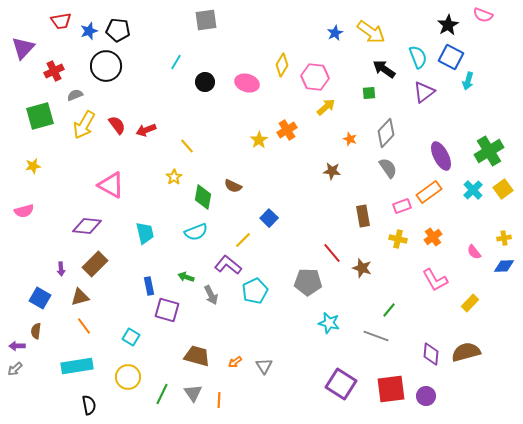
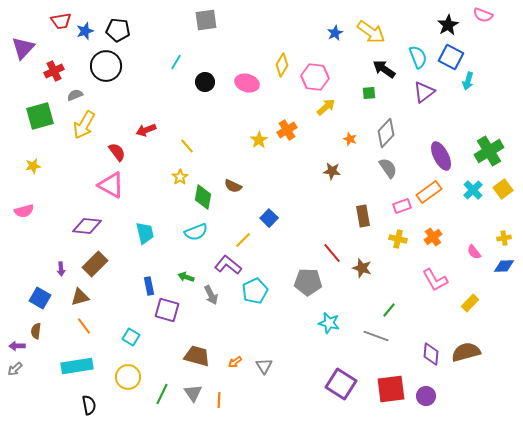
blue star at (89, 31): moved 4 px left
red semicircle at (117, 125): moved 27 px down
yellow star at (174, 177): moved 6 px right
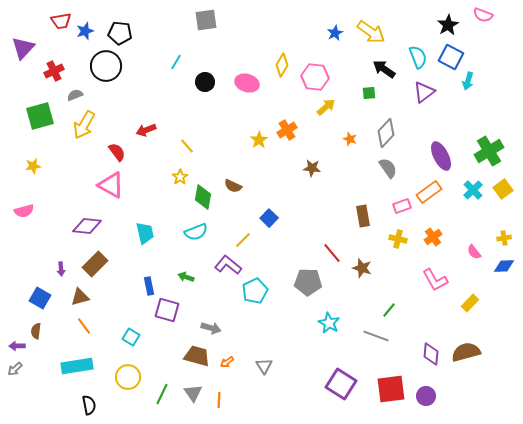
black pentagon at (118, 30): moved 2 px right, 3 px down
brown star at (332, 171): moved 20 px left, 3 px up
gray arrow at (211, 295): moved 33 px down; rotated 48 degrees counterclockwise
cyan star at (329, 323): rotated 15 degrees clockwise
orange arrow at (235, 362): moved 8 px left
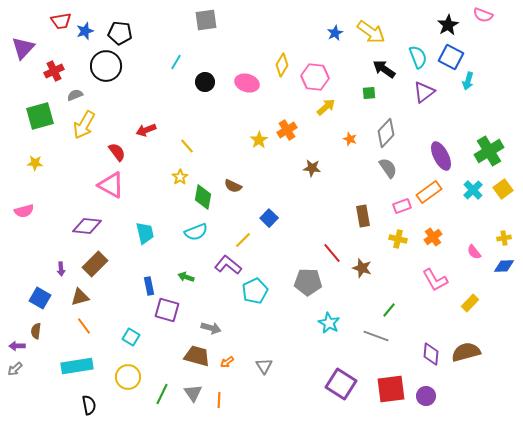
yellow star at (33, 166): moved 2 px right, 3 px up; rotated 14 degrees clockwise
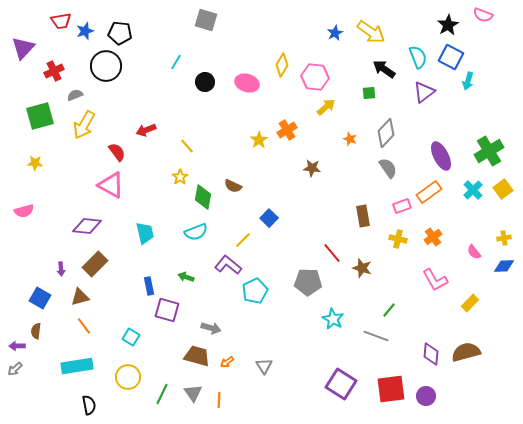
gray square at (206, 20): rotated 25 degrees clockwise
cyan star at (329, 323): moved 4 px right, 4 px up
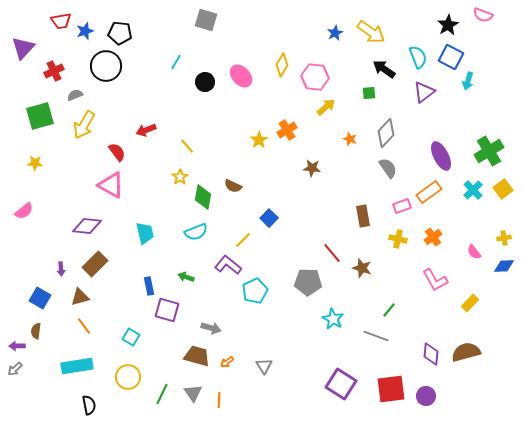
pink ellipse at (247, 83): moved 6 px left, 7 px up; rotated 30 degrees clockwise
pink semicircle at (24, 211): rotated 24 degrees counterclockwise
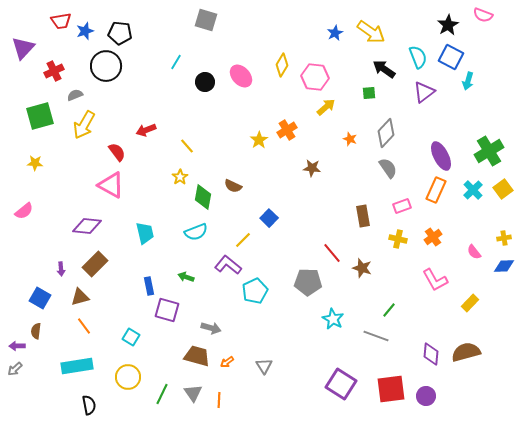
orange rectangle at (429, 192): moved 7 px right, 2 px up; rotated 30 degrees counterclockwise
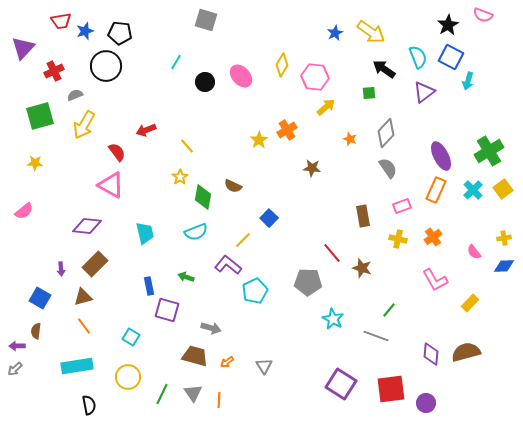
brown triangle at (80, 297): moved 3 px right
brown trapezoid at (197, 356): moved 2 px left
purple circle at (426, 396): moved 7 px down
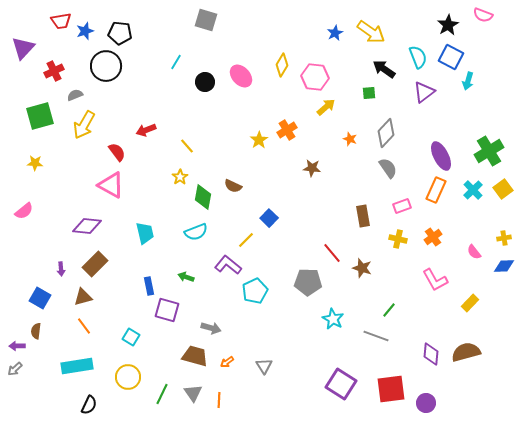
yellow line at (243, 240): moved 3 px right
black semicircle at (89, 405): rotated 36 degrees clockwise
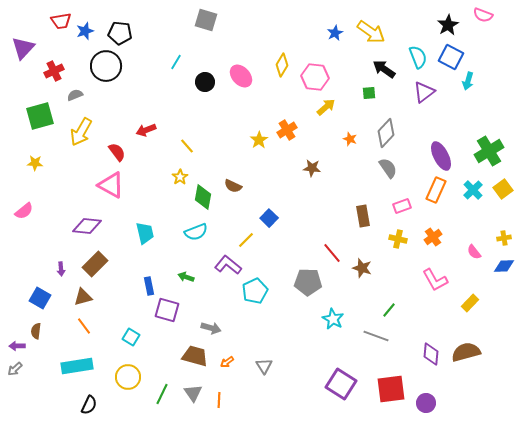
yellow arrow at (84, 125): moved 3 px left, 7 px down
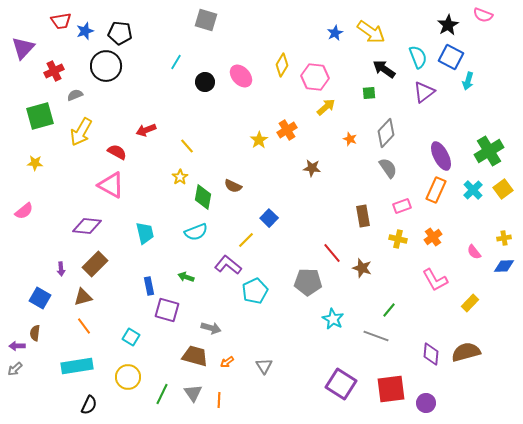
red semicircle at (117, 152): rotated 24 degrees counterclockwise
brown semicircle at (36, 331): moved 1 px left, 2 px down
